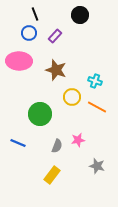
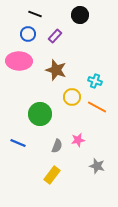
black line: rotated 48 degrees counterclockwise
blue circle: moved 1 px left, 1 px down
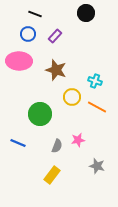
black circle: moved 6 px right, 2 px up
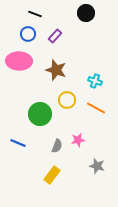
yellow circle: moved 5 px left, 3 px down
orange line: moved 1 px left, 1 px down
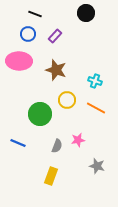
yellow rectangle: moved 1 px left, 1 px down; rotated 18 degrees counterclockwise
